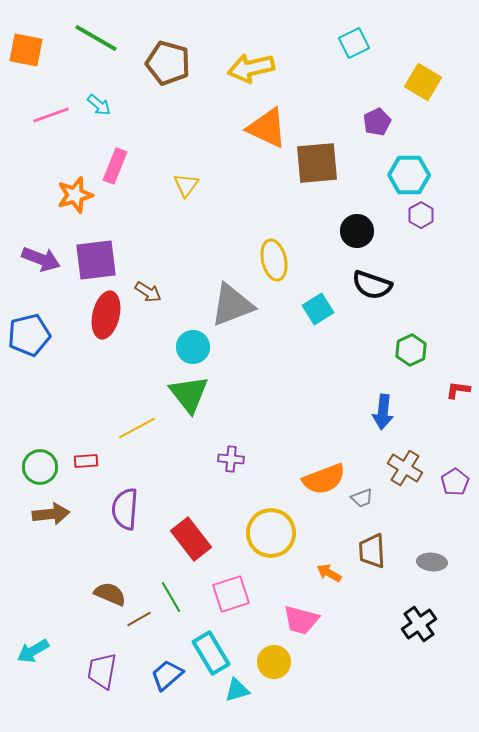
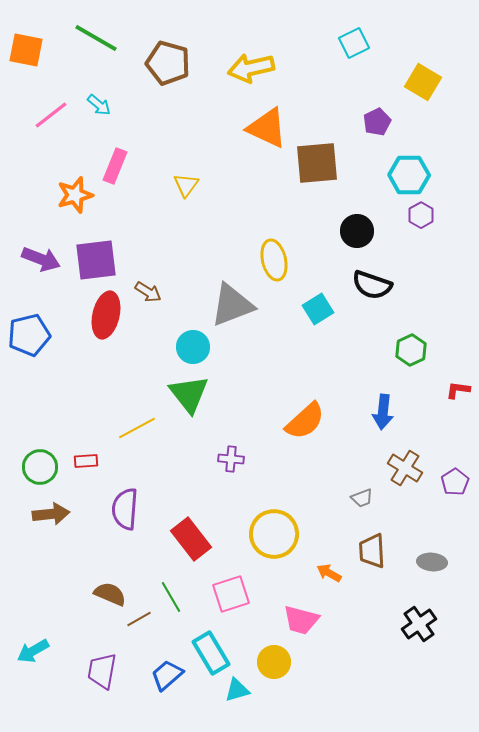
pink line at (51, 115): rotated 18 degrees counterclockwise
orange semicircle at (324, 479): moved 19 px left, 58 px up; rotated 21 degrees counterclockwise
yellow circle at (271, 533): moved 3 px right, 1 px down
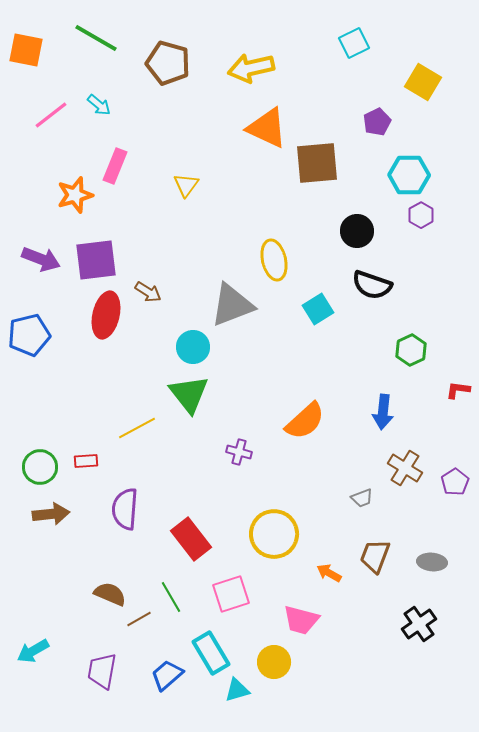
purple cross at (231, 459): moved 8 px right, 7 px up; rotated 10 degrees clockwise
brown trapezoid at (372, 551): moved 3 px right, 5 px down; rotated 24 degrees clockwise
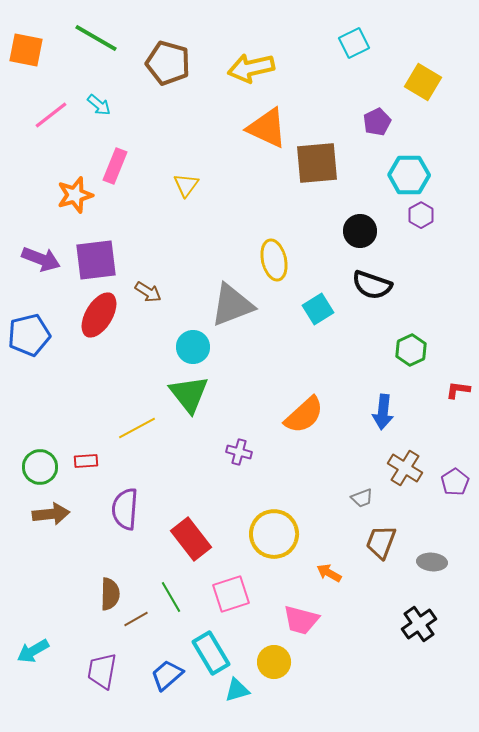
black circle at (357, 231): moved 3 px right
red ellipse at (106, 315): moved 7 px left; rotated 18 degrees clockwise
orange semicircle at (305, 421): moved 1 px left, 6 px up
brown trapezoid at (375, 556): moved 6 px right, 14 px up
brown semicircle at (110, 594): rotated 68 degrees clockwise
brown line at (139, 619): moved 3 px left
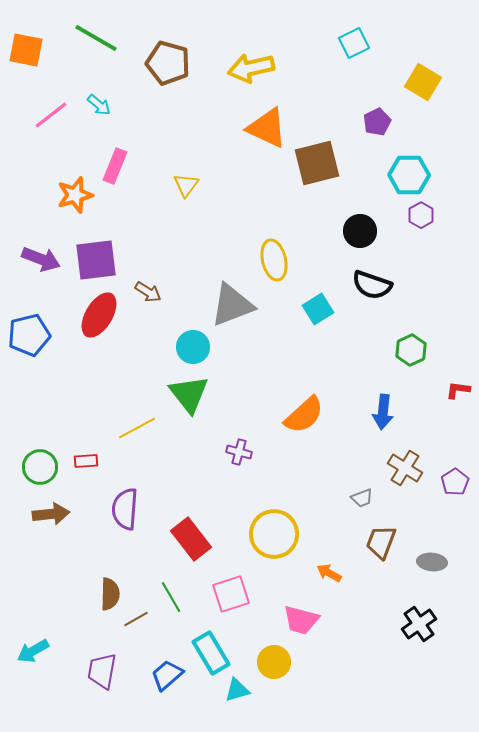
brown square at (317, 163): rotated 9 degrees counterclockwise
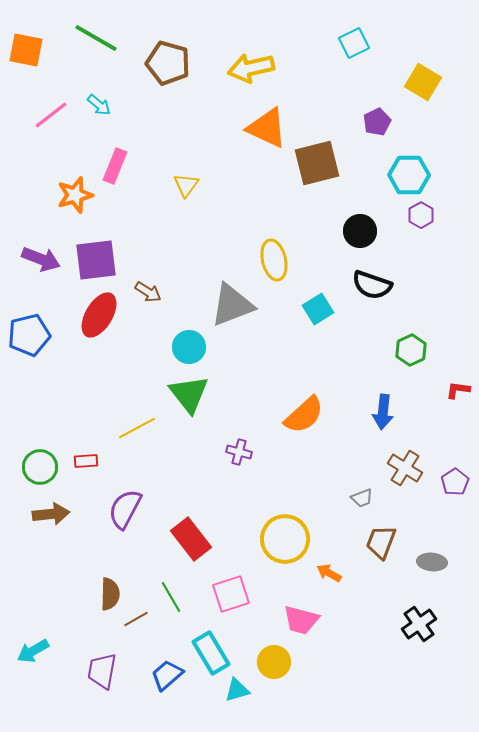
cyan circle at (193, 347): moved 4 px left
purple semicircle at (125, 509): rotated 24 degrees clockwise
yellow circle at (274, 534): moved 11 px right, 5 px down
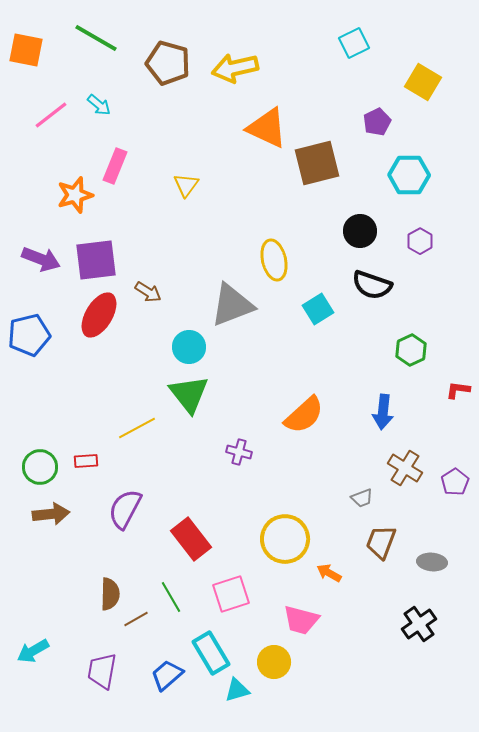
yellow arrow at (251, 68): moved 16 px left
purple hexagon at (421, 215): moved 1 px left, 26 px down
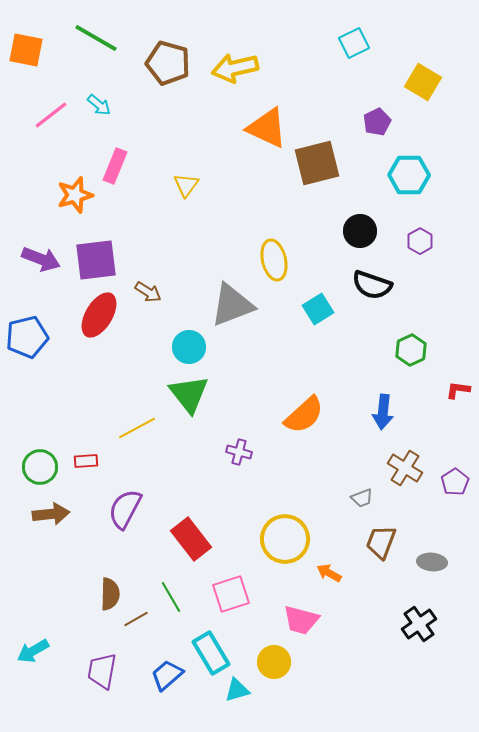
blue pentagon at (29, 335): moved 2 px left, 2 px down
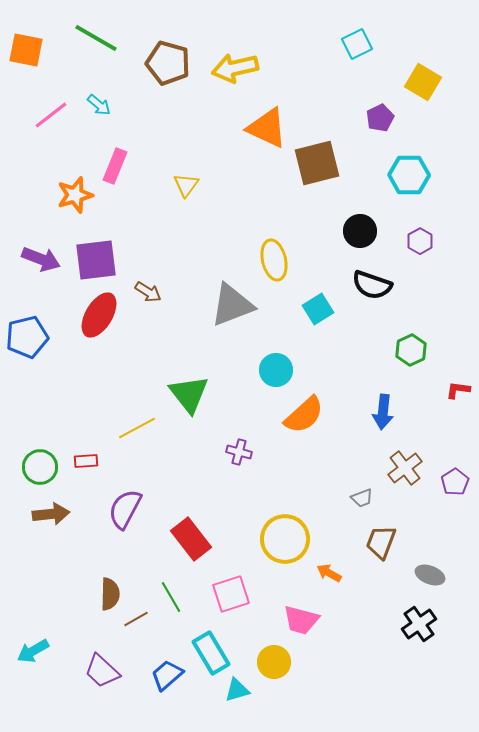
cyan square at (354, 43): moved 3 px right, 1 px down
purple pentagon at (377, 122): moved 3 px right, 4 px up
cyan circle at (189, 347): moved 87 px right, 23 px down
brown cross at (405, 468): rotated 20 degrees clockwise
gray ellipse at (432, 562): moved 2 px left, 13 px down; rotated 16 degrees clockwise
purple trapezoid at (102, 671): rotated 57 degrees counterclockwise
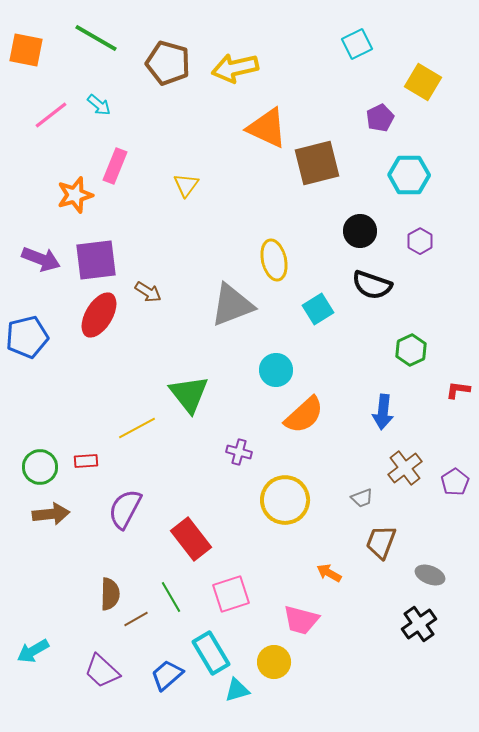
yellow circle at (285, 539): moved 39 px up
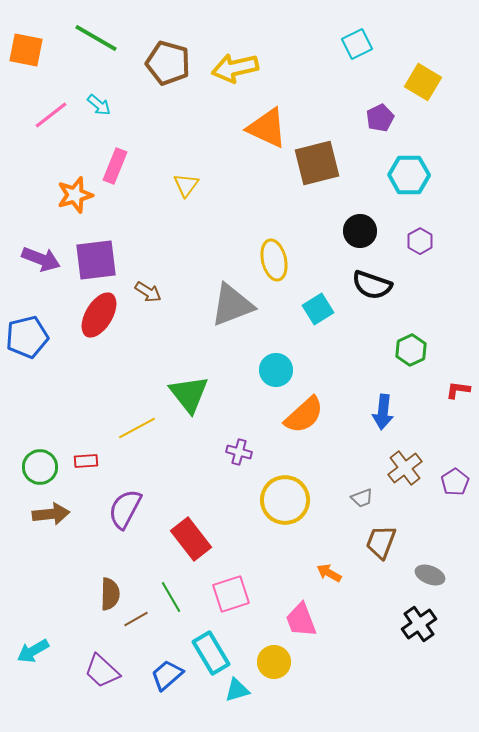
pink trapezoid at (301, 620): rotated 54 degrees clockwise
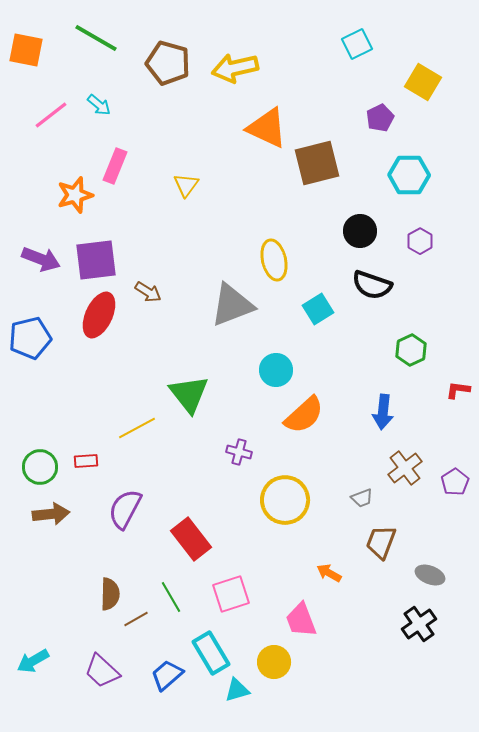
red ellipse at (99, 315): rotated 6 degrees counterclockwise
blue pentagon at (27, 337): moved 3 px right, 1 px down
cyan arrow at (33, 651): moved 10 px down
